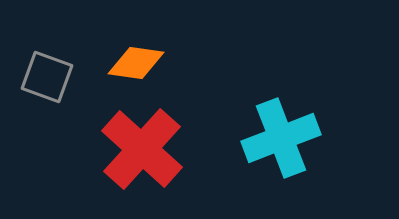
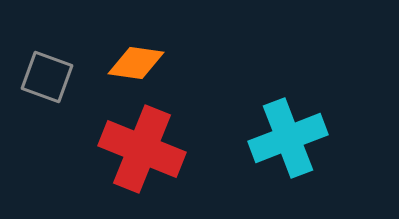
cyan cross: moved 7 px right
red cross: rotated 20 degrees counterclockwise
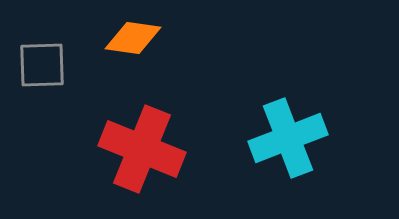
orange diamond: moved 3 px left, 25 px up
gray square: moved 5 px left, 12 px up; rotated 22 degrees counterclockwise
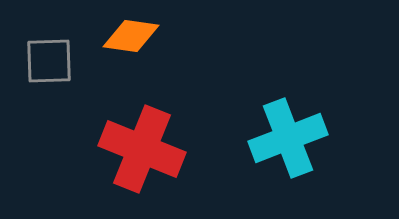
orange diamond: moved 2 px left, 2 px up
gray square: moved 7 px right, 4 px up
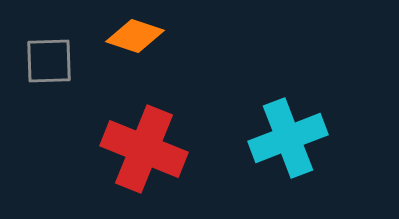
orange diamond: moved 4 px right; rotated 10 degrees clockwise
red cross: moved 2 px right
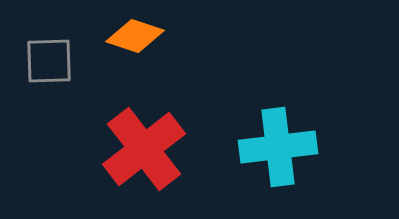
cyan cross: moved 10 px left, 9 px down; rotated 14 degrees clockwise
red cross: rotated 30 degrees clockwise
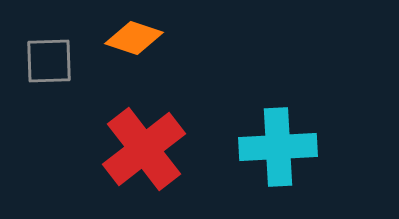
orange diamond: moved 1 px left, 2 px down
cyan cross: rotated 4 degrees clockwise
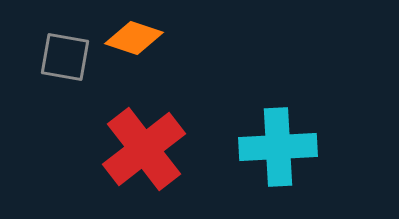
gray square: moved 16 px right, 4 px up; rotated 12 degrees clockwise
